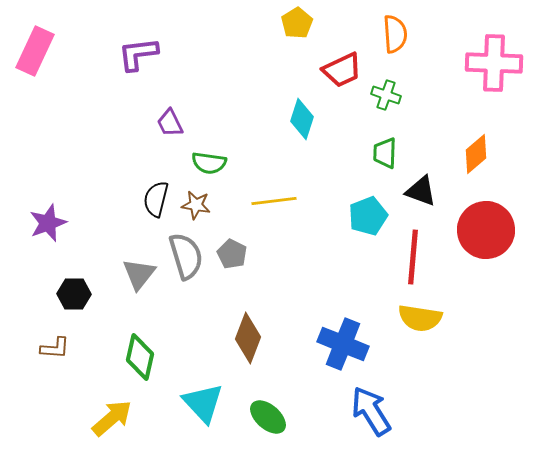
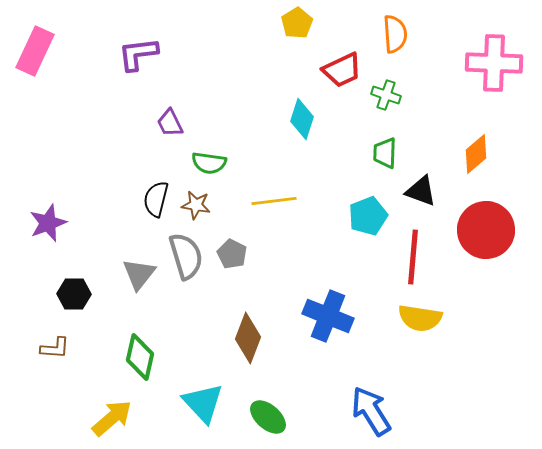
blue cross: moved 15 px left, 28 px up
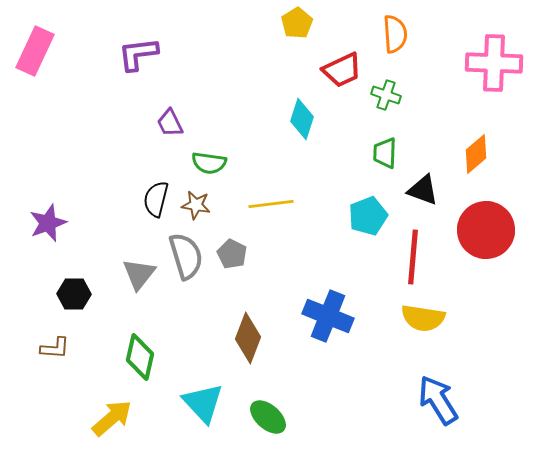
black triangle: moved 2 px right, 1 px up
yellow line: moved 3 px left, 3 px down
yellow semicircle: moved 3 px right
blue arrow: moved 67 px right, 11 px up
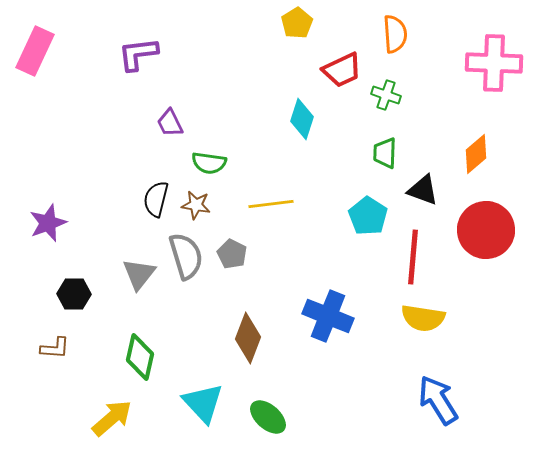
cyan pentagon: rotated 18 degrees counterclockwise
